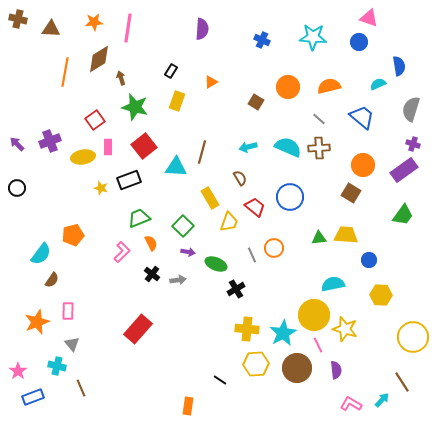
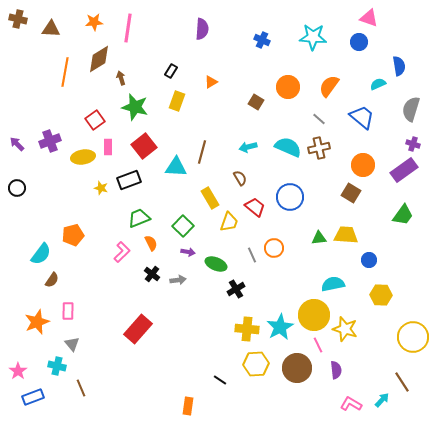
orange semicircle at (329, 86): rotated 40 degrees counterclockwise
brown cross at (319, 148): rotated 10 degrees counterclockwise
cyan star at (283, 333): moved 3 px left, 6 px up
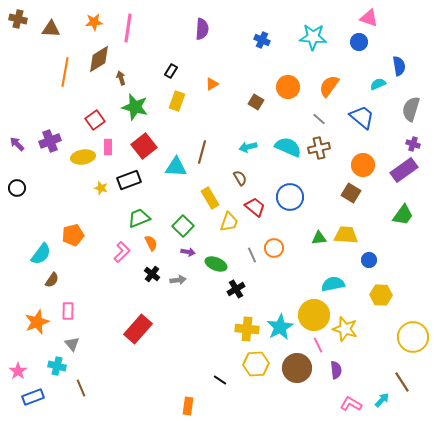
orange triangle at (211, 82): moved 1 px right, 2 px down
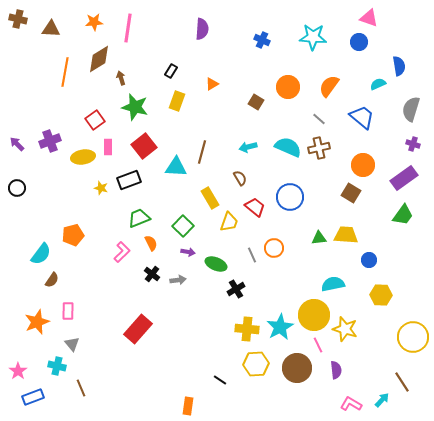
purple rectangle at (404, 170): moved 8 px down
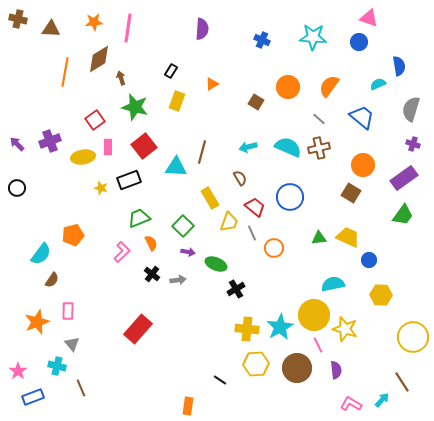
yellow trapezoid at (346, 235): moved 2 px right, 2 px down; rotated 20 degrees clockwise
gray line at (252, 255): moved 22 px up
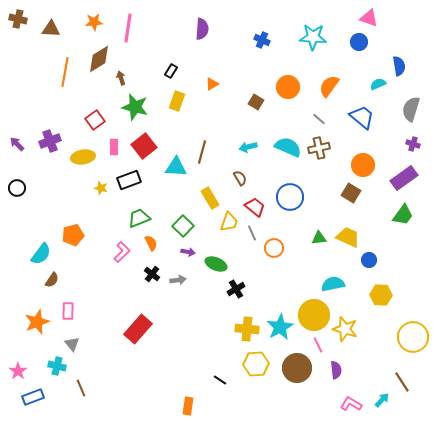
pink rectangle at (108, 147): moved 6 px right
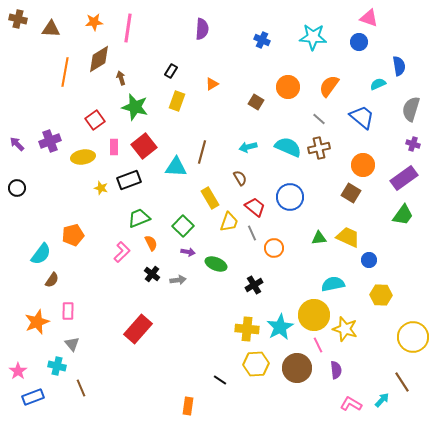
black cross at (236, 289): moved 18 px right, 4 px up
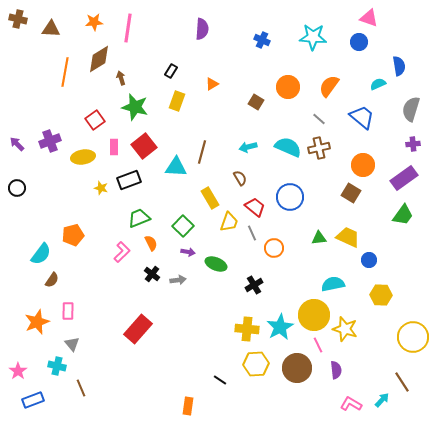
purple cross at (413, 144): rotated 24 degrees counterclockwise
blue rectangle at (33, 397): moved 3 px down
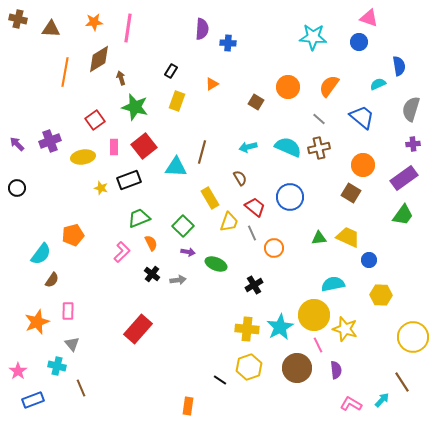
blue cross at (262, 40): moved 34 px left, 3 px down; rotated 21 degrees counterclockwise
yellow hexagon at (256, 364): moved 7 px left, 3 px down; rotated 15 degrees counterclockwise
